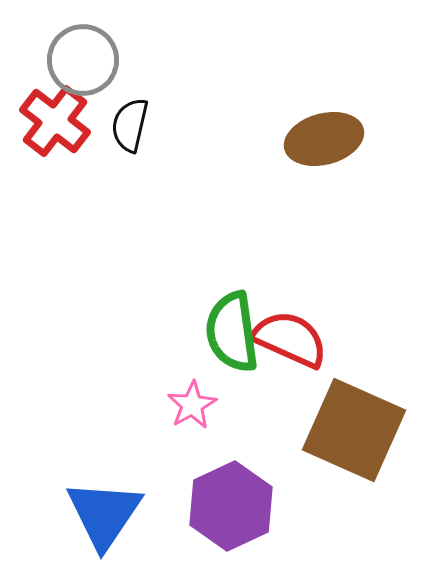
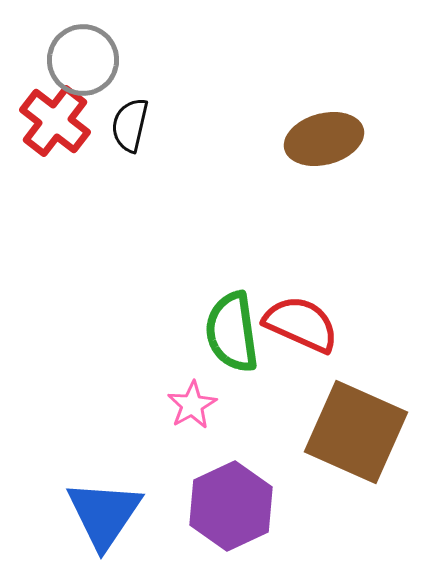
red semicircle: moved 11 px right, 15 px up
brown square: moved 2 px right, 2 px down
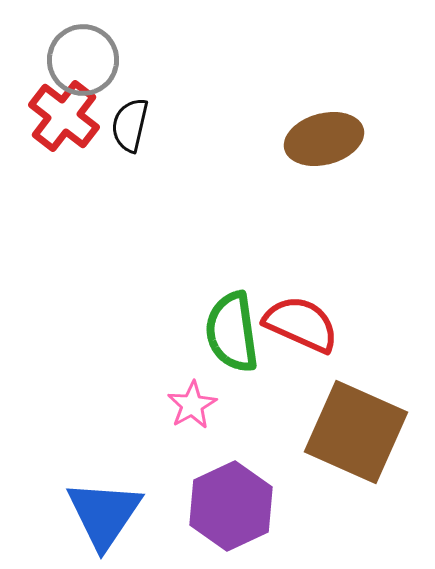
red cross: moved 9 px right, 5 px up
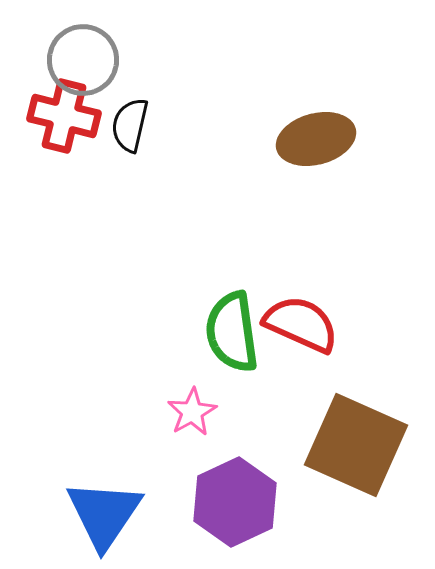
red cross: rotated 24 degrees counterclockwise
brown ellipse: moved 8 px left
pink star: moved 7 px down
brown square: moved 13 px down
purple hexagon: moved 4 px right, 4 px up
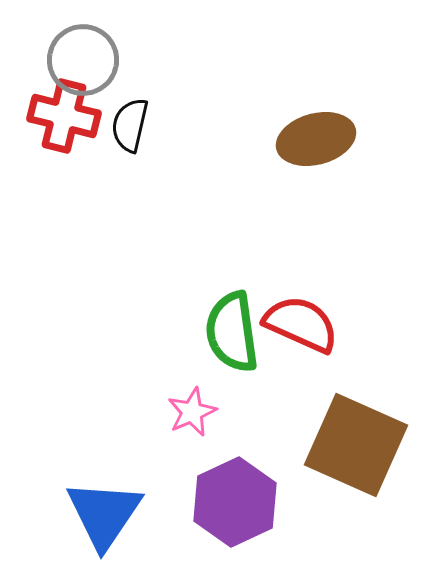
pink star: rotated 6 degrees clockwise
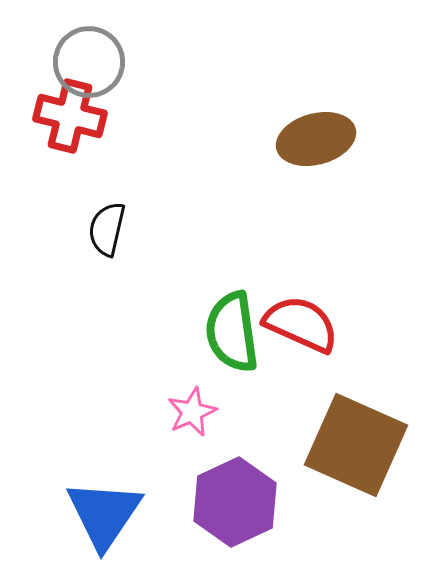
gray circle: moved 6 px right, 2 px down
red cross: moved 6 px right
black semicircle: moved 23 px left, 104 px down
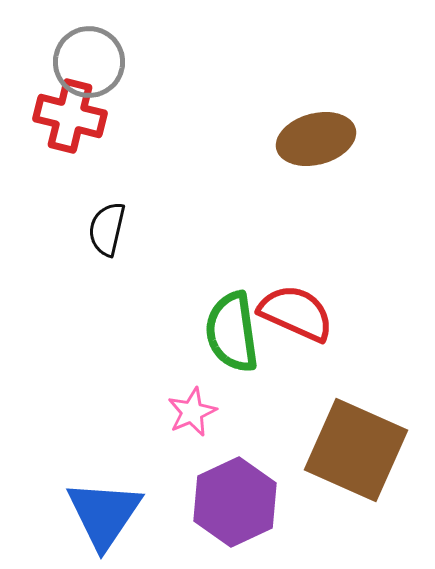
red semicircle: moved 5 px left, 11 px up
brown square: moved 5 px down
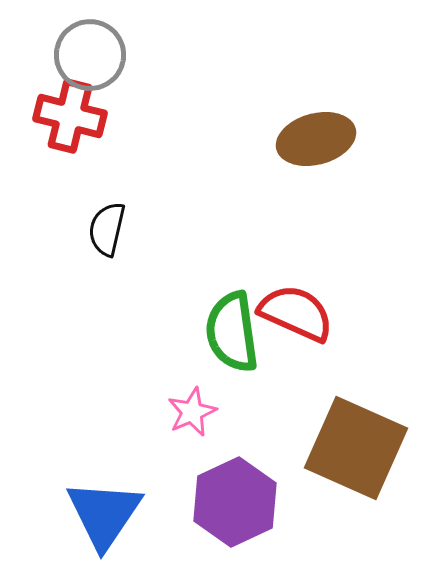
gray circle: moved 1 px right, 7 px up
brown square: moved 2 px up
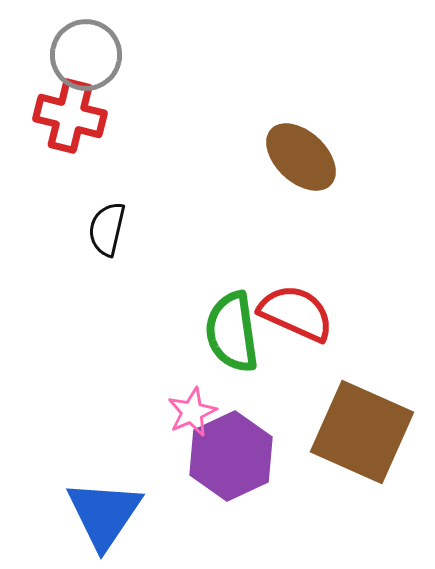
gray circle: moved 4 px left
brown ellipse: moved 15 px left, 18 px down; rotated 58 degrees clockwise
brown square: moved 6 px right, 16 px up
purple hexagon: moved 4 px left, 46 px up
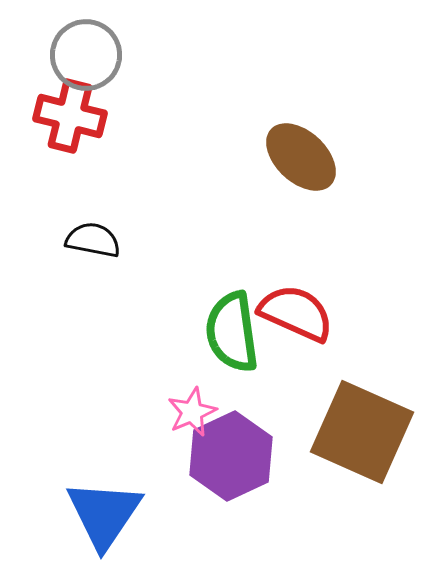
black semicircle: moved 14 px left, 11 px down; rotated 88 degrees clockwise
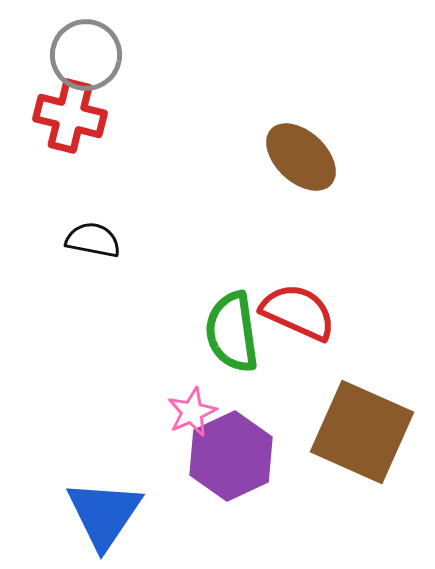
red semicircle: moved 2 px right, 1 px up
